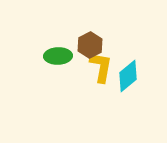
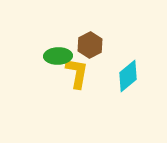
yellow L-shape: moved 24 px left, 6 px down
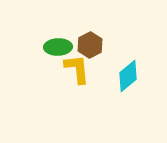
green ellipse: moved 9 px up
yellow L-shape: moved 4 px up; rotated 16 degrees counterclockwise
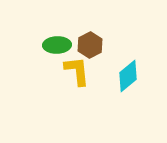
green ellipse: moved 1 px left, 2 px up
yellow L-shape: moved 2 px down
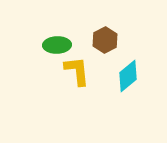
brown hexagon: moved 15 px right, 5 px up
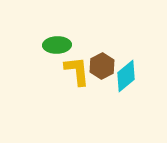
brown hexagon: moved 3 px left, 26 px down
cyan diamond: moved 2 px left
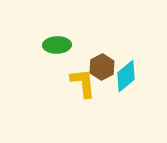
brown hexagon: moved 1 px down
yellow L-shape: moved 6 px right, 12 px down
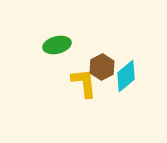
green ellipse: rotated 12 degrees counterclockwise
yellow L-shape: moved 1 px right
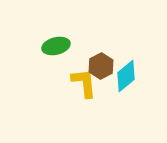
green ellipse: moved 1 px left, 1 px down
brown hexagon: moved 1 px left, 1 px up
